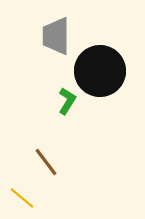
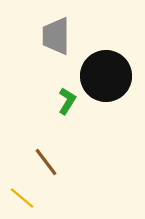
black circle: moved 6 px right, 5 px down
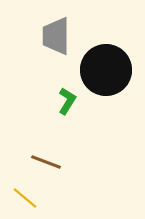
black circle: moved 6 px up
brown line: rotated 32 degrees counterclockwise
yellow line: moved 3 px right
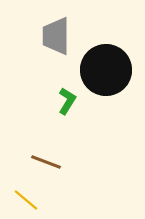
yellow line: moved 1 px right, 2 px down
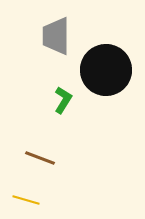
green L-shape: moved 4 px left, 1 px up
brown line: moved 6 px left, 4 px up
yellow line: rotated 24 degrees counterclockwise
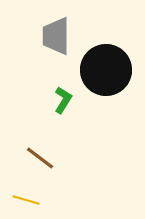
brown line: rotated 16 degrees clockwise
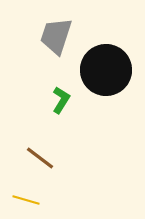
gray trapezoid: rotated 18 degrees clockwise
green L-shape: moved 2 px left
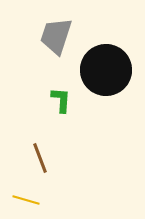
green L-shape: rotated 28 degrees counterclockwise
brown line: rotated 32 degrees clockwise
